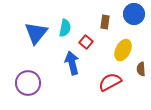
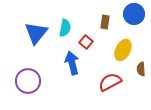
purple circle: moved 2 px up
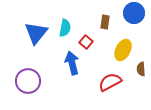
blue circle: moved 1 px up
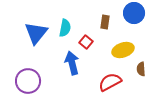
yellow ellipse: rotated 45 degrees clockwise
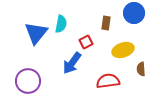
brown rectangle: moved 1 px right, 1 px down
cyan semicircle: moved 4 px left, 4 px up
red square: rotated 24 degrees clockwise
blue arrow: rotated 130 degrees counterclockwise
red semicircle: moved 2 px left, 1 px up; rotated 20 degrees clockwise
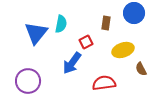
brown semicircle: rotated 24 degrees counterclockwise
red semicircle: moved 4 px left, 2 px down
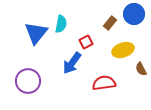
blue circle: moved 1 px down
brown rectangle: moved 4 px right; rotated 32 degrees clockwise
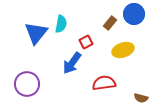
brown semicircle: moved 29 px down; rotated 48 degrees counterclockwise
purple circle: moved 1 px left, 3 px down
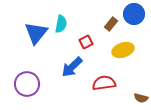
brown rectangle: moved 1 px right, 1 px down
blue arrow: moved 4 px down; rotated 10 degrees clockwise
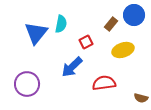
blue circle: moved 1 px down
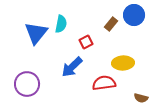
yellow ellipse: moved 13 px down; rotated 15 degrees clockwise
